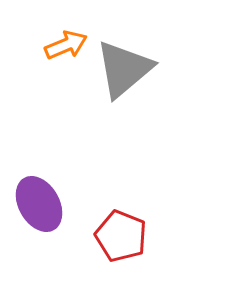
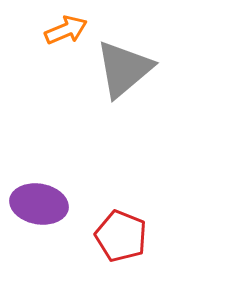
orange arrow: moved 15 px up
purple ellipse: rotated 50 degrees counterclockwise
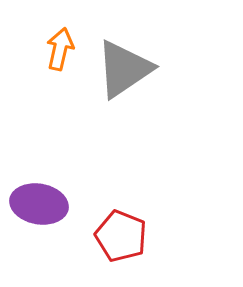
orange arrow: moved 6 px left, 19 px down; rotated 54 degrees counterclockwise
gray triangle: rotated 6 degrees clockwise
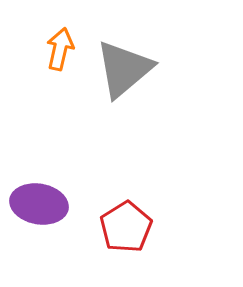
gray triangle: rotated 6 degrees counterclockwise
red pentagon: moved 5 px right, 9 px up; rotated 18 degrees clockwise
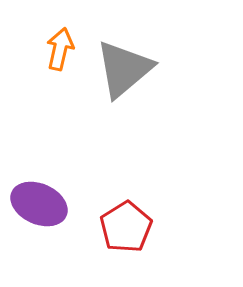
purple ellipse: rotated 14 degrees clockwise
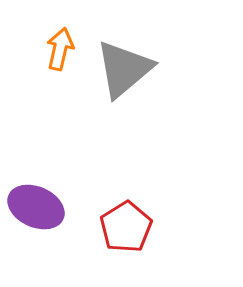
purple ellipse: moved 3 px left, 3 px down
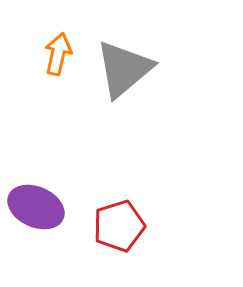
orange arrow: moved 2 px left, 5 px down
red pentagon: moved 7 px left, 1 px up; rotated 15 degrees clockwise
